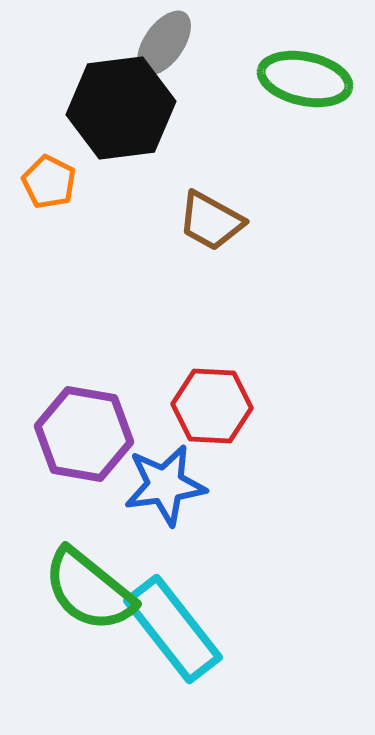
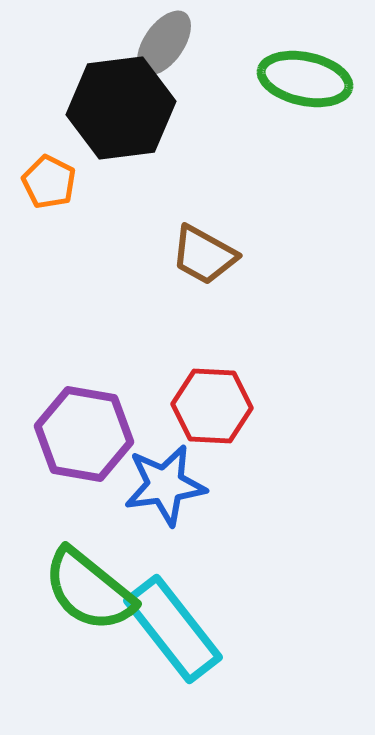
brown trapezoid: moved 7 px left, 34 px down
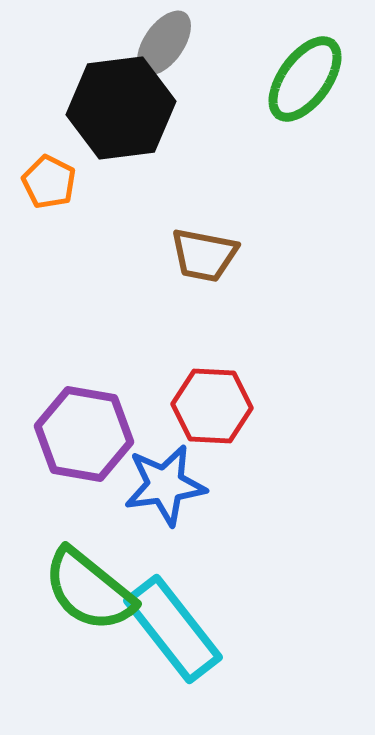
green ellipse: rotated 66 degrees counterclockwise
brown trapezoid: rotated 18 degrees counterclockwise
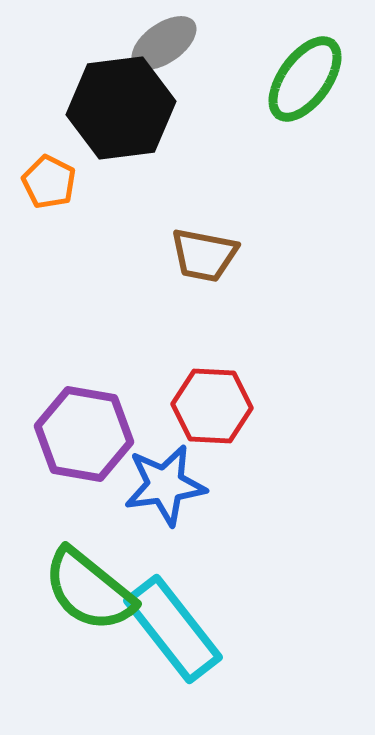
gray ellipse: rotated 20 degrees clockwise
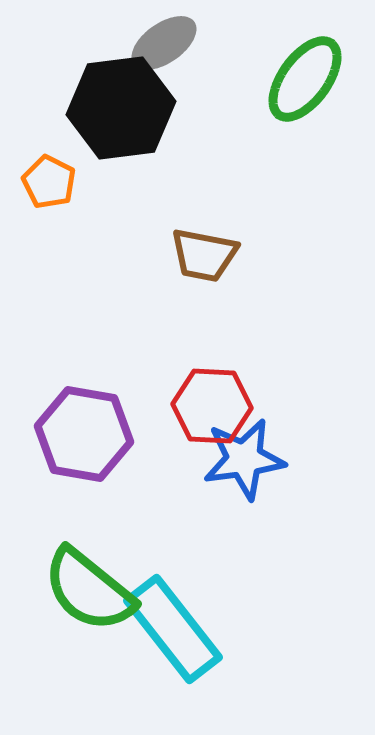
blue star: moved 79 px right, 26 px up
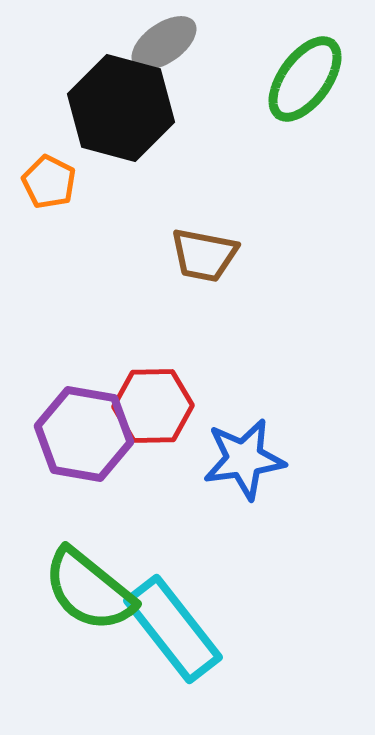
black hexagon: rotated 22 degrees clockwise
red hexagon: moved 59 px left; rotated 4 degrees counterclockwise
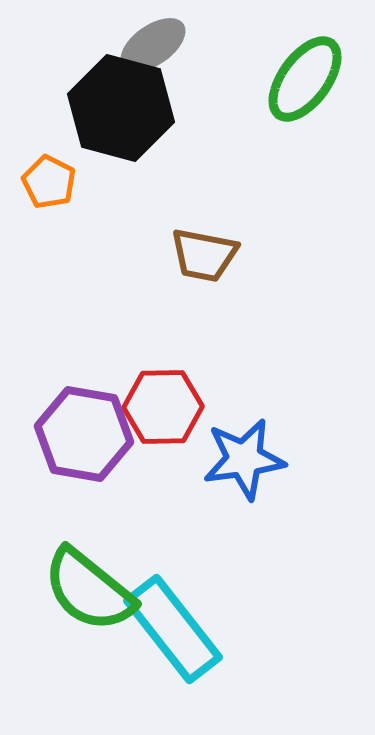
gray ellipse: moved 11 px left, 2 px down
red hexagon: moved 10 px right, 1 px down
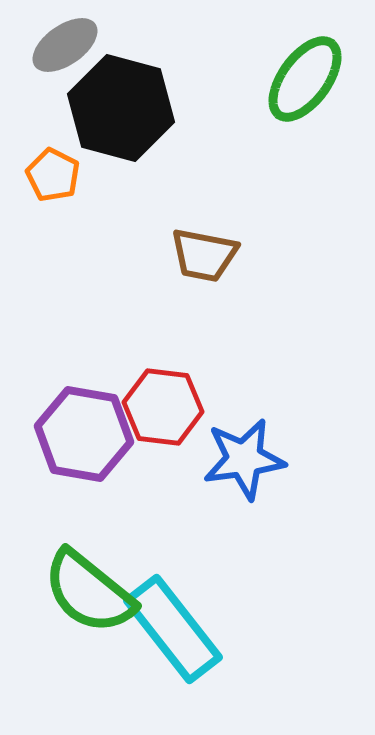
gray ellipse: moved 88 px left
orange pentagon: moved 4 px right, 7 px up
red hexagon: rotated 8 degrees clockwise
green semicircle: moved 2 px down
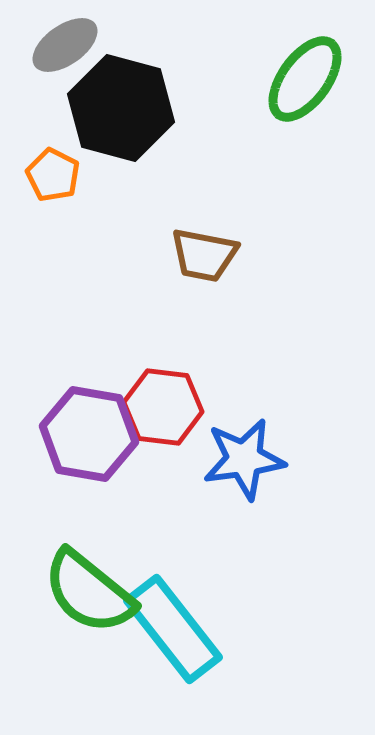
purple hexagon: moved 5 px right
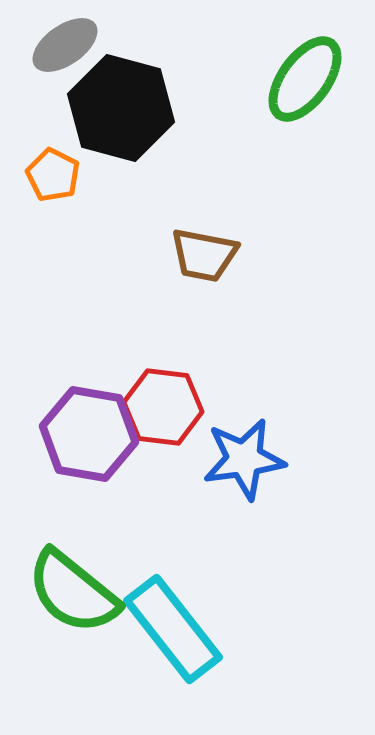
green semicircle: moved 16 px left
